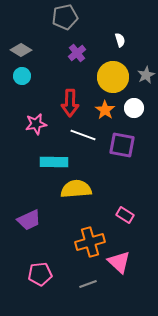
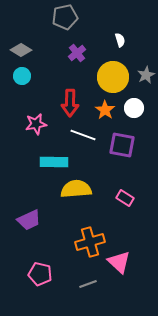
pink rectangle: moved 17 px up
pink pentagon: rotated 20 degrees clockwise
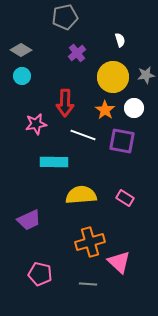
gray star: rotated 18 degrees clockwise
red arrow: moved 5 px left
purple square: moved 4 px up
yellow semicircle: moved 5 px right, 6 px down
gray line: rotated 24 degrees clockwise
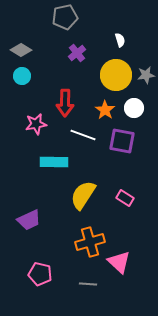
yellow circle: moved 3 px right, 2 px up
yellow semicircle: moved 2 px right; rotated 52 degrees counterclockwise
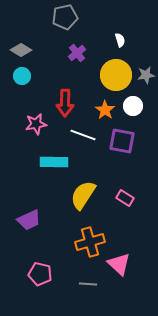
white circle: moved 1 px left, 2 px up
pink triangle: moved 2 px down
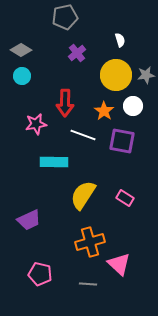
orange star: moved 1 px left, 1 px down
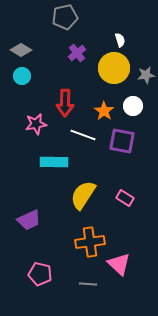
yellow circle: moved 2 px left, 7 px up
orange cross: rotated 8 degrees clockwise
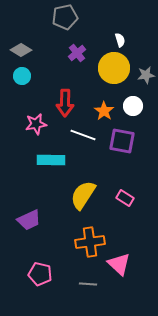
cyan rectangle: moved 3 px left, 2 px up
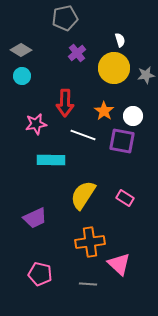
gray pentagon: moved 1 px down
white circle: moved 10 px down
purple trapezoid: moved 6 px right, 2 px up
